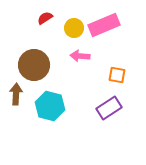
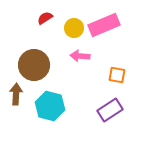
purple rectangle: moved 1 px right, 2 px down
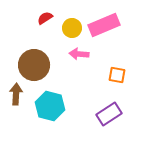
yellow circle: moved 2 px left
pink arrow: moved 1 px left, 2 px up
purple rectangle: moved 1 px left, 4 px down
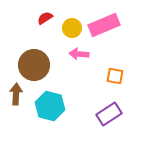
orange square: moved 2 px left, 1 px down
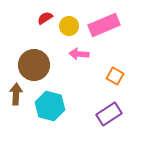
yellow circle: moved 3 px left, 2 px up
orange square: rotated 18 degrees clockwise
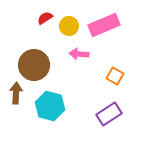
brown arrow: moved 1 px up
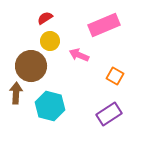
yellow circle: moved 19 px left, 15 px down
pink arrow: moved 1 px down; rotated 18 degrees clockwise
brown circle: moved 3 px left, 1 px down
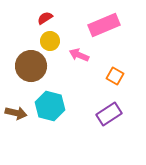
brown arrow: moved 20 px down; rotated 100 degrees clockwise
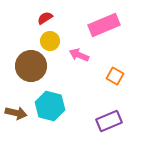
purple rectangle: moved 7 px down; rotated 10 degrees clockwise
